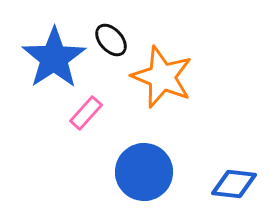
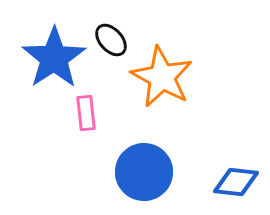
orange star: rotated 6 degrees clockwise
pink rectangle: rotated 48 degrees counterclockwise
blue diamond: moved 2 px right, 2 px up
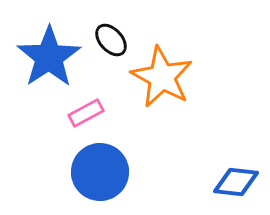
blue star: moved 5 px left, 1 px up
pink rectangle: rotated 68 degrees clockwise
blue circle: moved 44 px left
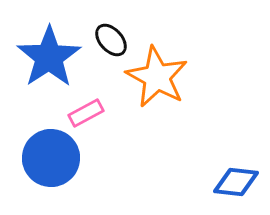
orange star: moved 5 px left
blue circle: moved 49 px left, 14 px up
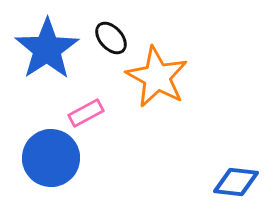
black ellipse: moved 2 px up
blue star: moved 2 px left, 8 px up
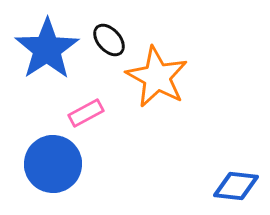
black ellipse: moved 2 px left, 2 px down
blue circle: moved 2 px right, 6 px down
blue diamond: moved 4 px down
